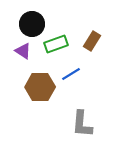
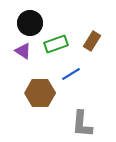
black circle: moved 2 px left, 1 px up
brown hexagon: moved 6 px down
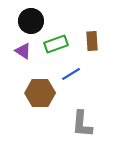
black circle: moved 1 px right, 2 px up
brown rectangle: rotated 36 degrees counterclockwise
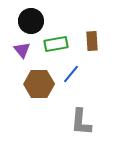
green rectangle: rotated 10 degrees clockwise
purple triangle: moved 1 px left, 1 px up; rotated 18 degrees clockwise
blue line: rotated 18 degrees counterclockwise
brown hexagon: moved 1 px left, 9 px up
gray L-shape: moved 1 px left, 2 px up
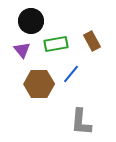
brown rectangle: rotated 24 degrees counterclockwise
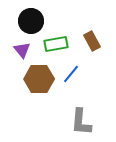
brown hexagon: moved 5 px up
